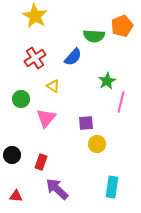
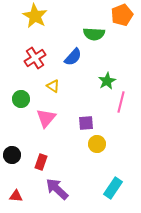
orange pentagon: moved 11 px up
green semicircle: moved 2 px up
cyan rectangle: moved 1 px right, 1 px down; rotated 25 degrees clockwise
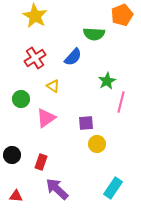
pink triangle: rotated 15 degrees clockwise
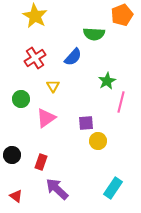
yellow triangle: rotated 24 degrees clockwise
yellow circle: moved 1 px right, 3 px up
red triangle: rotated 32 degrees clockwise
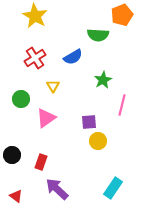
green semicircle: moved 4 px right, 1 px down
blue semicircle: rotated 18 degrees clockwise
green star: moved 4 px left, 1 px up
pink line: moved 1 px right, 3 px down
purple square: moved 3 px right, 1 px up
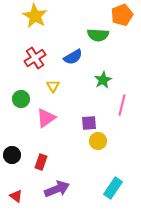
purple square: moved 1 px down
purple arrow: rotated 115 degrees clockwise
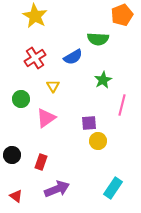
green semicircle: moved 4 px down
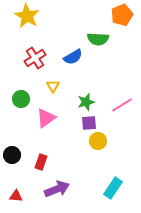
yellow star: moved 8 px left
green star: moved 17 px left, 22 px down; rotated 12 degrees clockwise
pink line: rotated 45 degrees clockwise
red triangle: rotated 32 degrees counterclockwise
